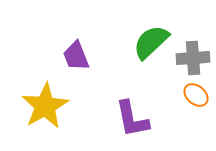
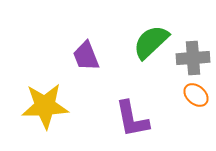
purple trapezoid: moved 10 px right
yellow star: rotated 27 degrees clockwise
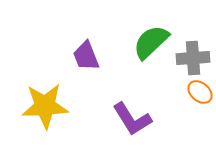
orange ellipse: moved 4 px right, 3 px up
purple L-shape: rotated 21 degrees counterclockwise
